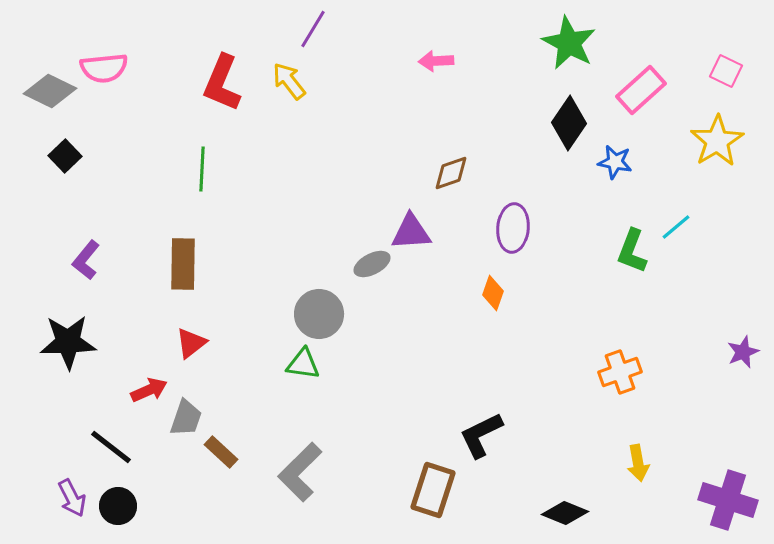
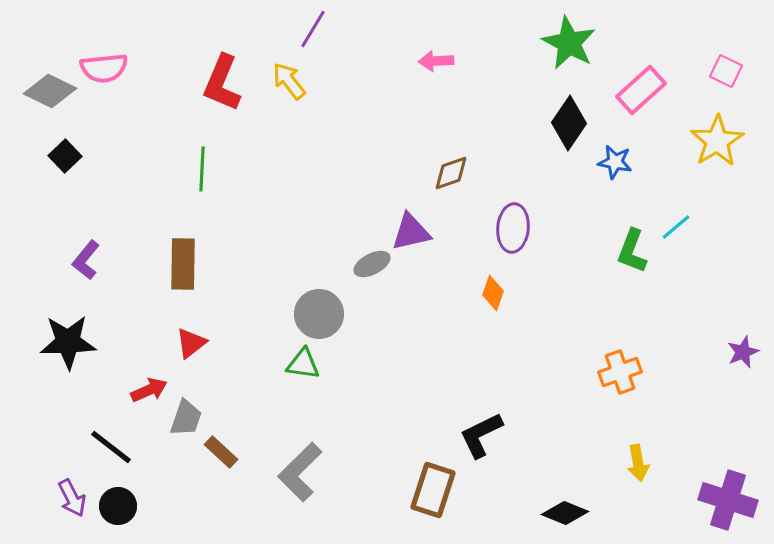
purple triangle at (411, 232): rotated 9 degrees counterclockwise
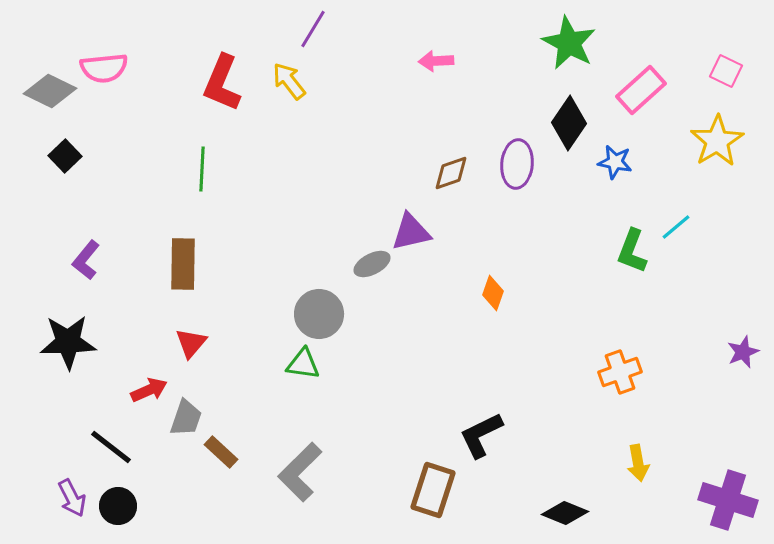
purple ellipse at (513, 228): moved 4 px right, 64 px up
red triangle at (191, 343): rotated 12 degrees counterclockwise
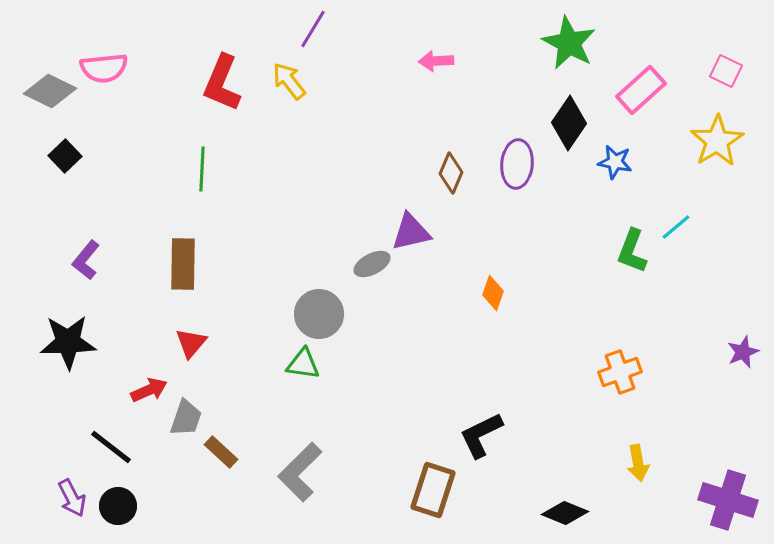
brown diamond at (451, 173): rotated 48 degrees counterclockwise
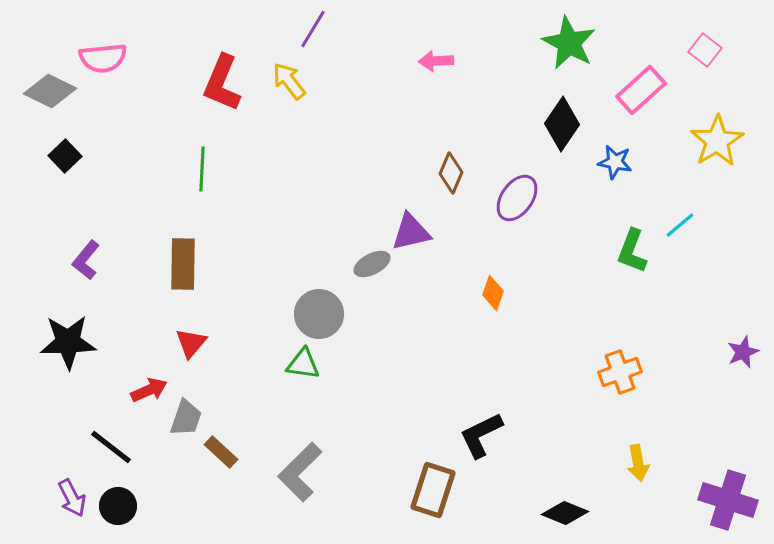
pink semicircle at (104, 68): moved 1 px left, 10 px up
pink square at (726, 71): moved 21 px left, 21 px up; rotated 12 degrees clockwise
black diamond at (569, 123): moved 7 px left, 1 px down
purple ellipse at (517, 164): moved 34 px down; rotated 30 degrees clockwise
cyan line at (676, 227): moved 4 px right, 2 px up
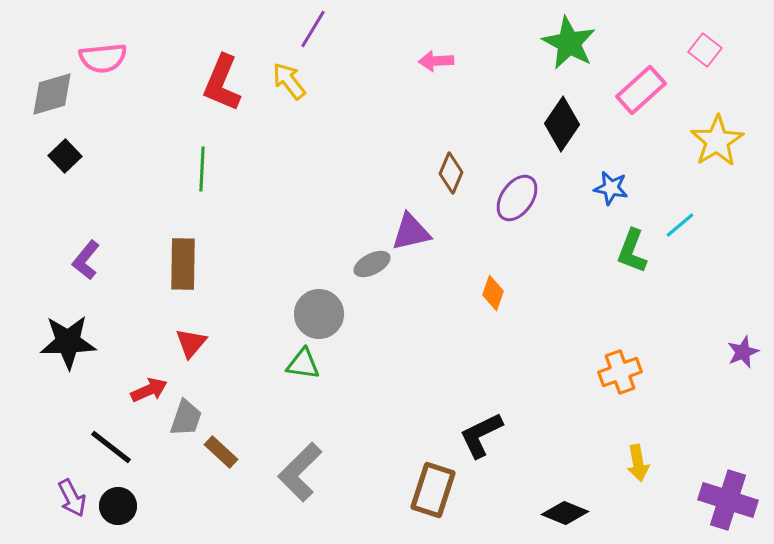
gray diamond at (50, 91): moved 2 px right, 3 px down; rotated 42 degrees counterclockwise
blue star at (615, 162): moved 4 px left, 26 px down
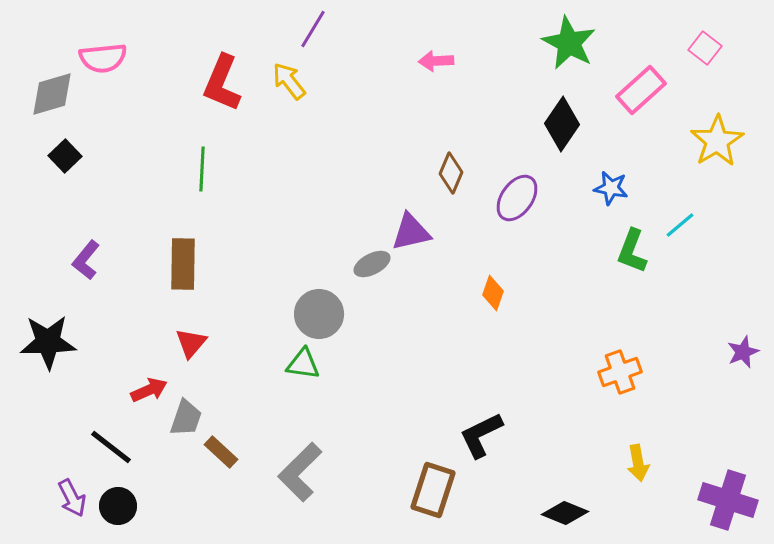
pink square at (705, 50): moved 2 px up
black star at (68, 342): moved 20 px left
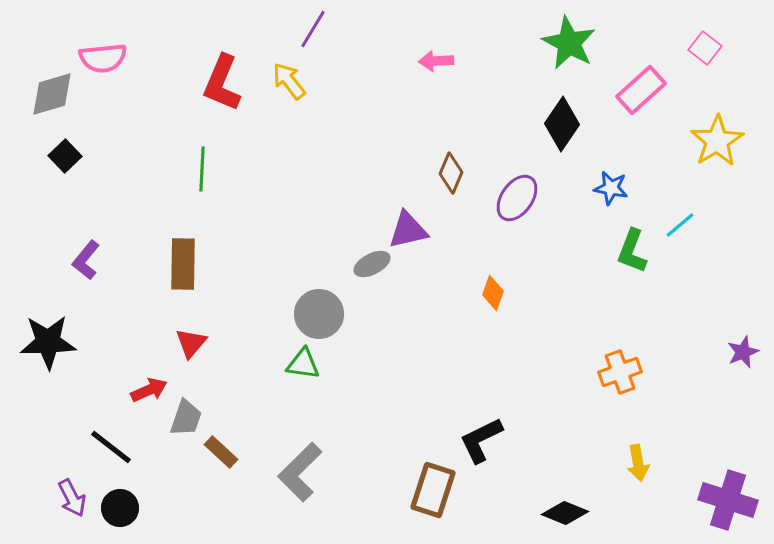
purple triangle at (411, 232): moved 3 px left, 2 px up
black L-shape at (481, 435): moved 5 px down
black circle at (118, 506): moved 2 px right, 2 px down
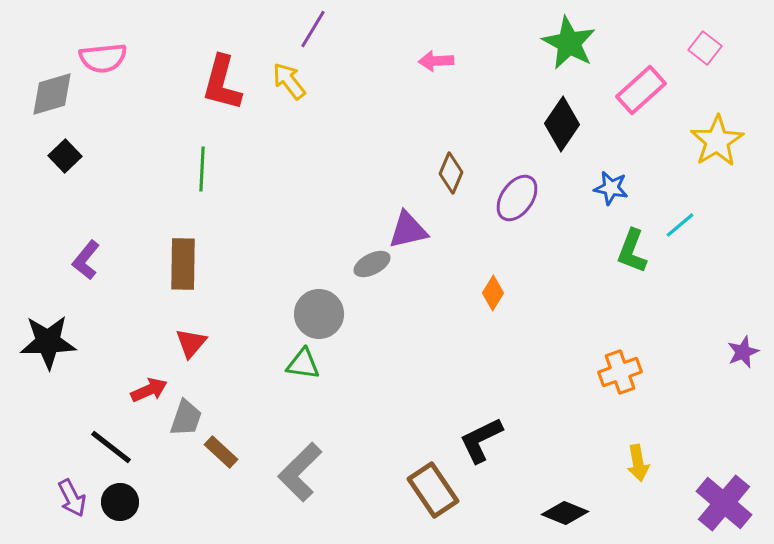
red L-shape at (222, 83): rotated 8 degrees counterclockwise
orange diamond at (493, 293): rotated 12 degrees clockwise
brown rectangle at (433, 490): rotated 52 degrees counterclockwise
purple cross at (728, 500): moved 4 px left, 3 px down; rotated 22 degrees clockwise
black circle at (120, 508): moved 6 px up
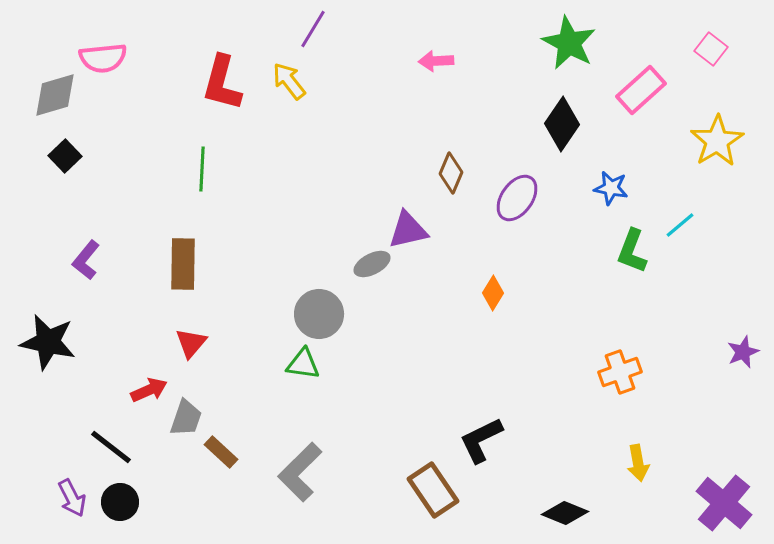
pink square at (705, 48): moved 6 px right, 1 px down
gray diamond at (52, 94): moved 3 px right, 1 px down
black star at (48, 342): rotated 14 degrees clockwise
